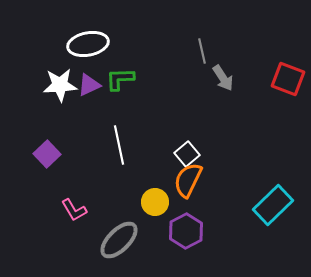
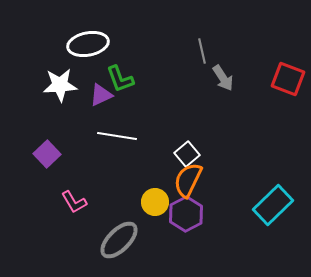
green L-shape: rotated 108 degrees counterclockwise
purple triangle: moved 12 px right, 10 px down
white line: moved 2 px left, 9 px up; rotated 69 degrees counterclockwise
pink L-shape: moved 8 px up
purple hexagon: moved 17 px up
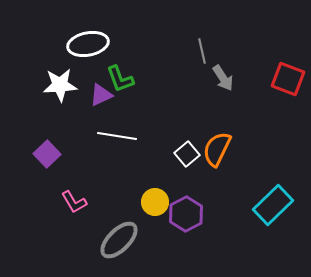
orange semicircle: moved 29 px right, 31 px up
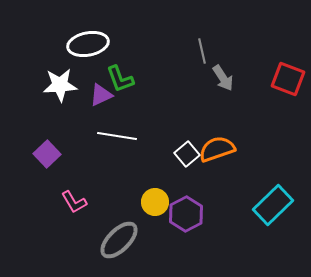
orange semicircle: rotated 45 degrees clockwise
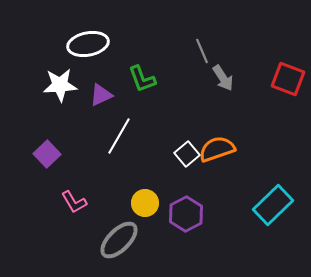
gray line: rotated 10 degrees counterclockwise
green L-shape: moved 22 px right
white line: moved 2 px right; rotated 69 degrees counterclockwise
yellow circle: moved 10 px left, 1 px down
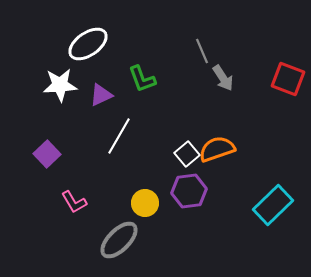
white ellipse: rotated 24 degrees counterclockwise
purple hexagon: moved 3 px right, 23 px up; rotated 20 degrees clockwise
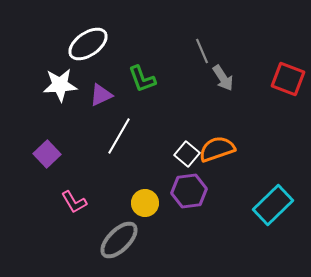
white square: rotated 10 degrees counterclockwise
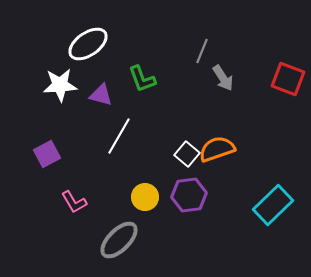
gray line: rotated 45 degrees clockwise
purple triangle: rotated 40 degrees clockwise
purple square: rotated 16 degrees clockwise
purple hexagon: moved 4 px down
yellow circle: moved 6 px up
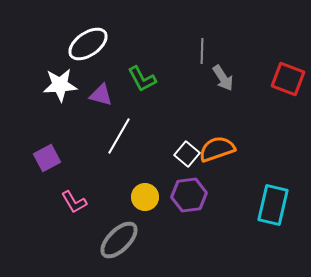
gray line: rotated 20 degrees counterclockwise
green L-shape: rotated 8 degrees counterclockwise
purple square: moved 4 px down
cyan rectangle: rotated 33 degrees counterclockwise
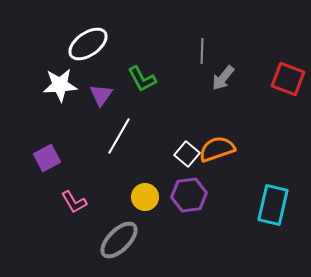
gray arrow: rotated 72 degrees clockwise
purple triangle: rotated 50 degrees clockwise
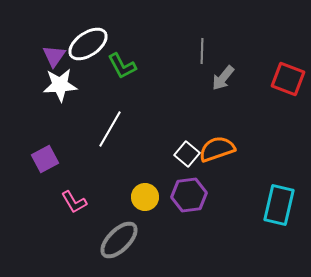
green L-shape: moved 20 px left, 13 px up
purple triangle: moved 47 px left, 39 px up
white line: moved 9 px left, 7 px up
purple square: moved 2 px left, 1 px down
cyan rectangle: moved 6 px right
